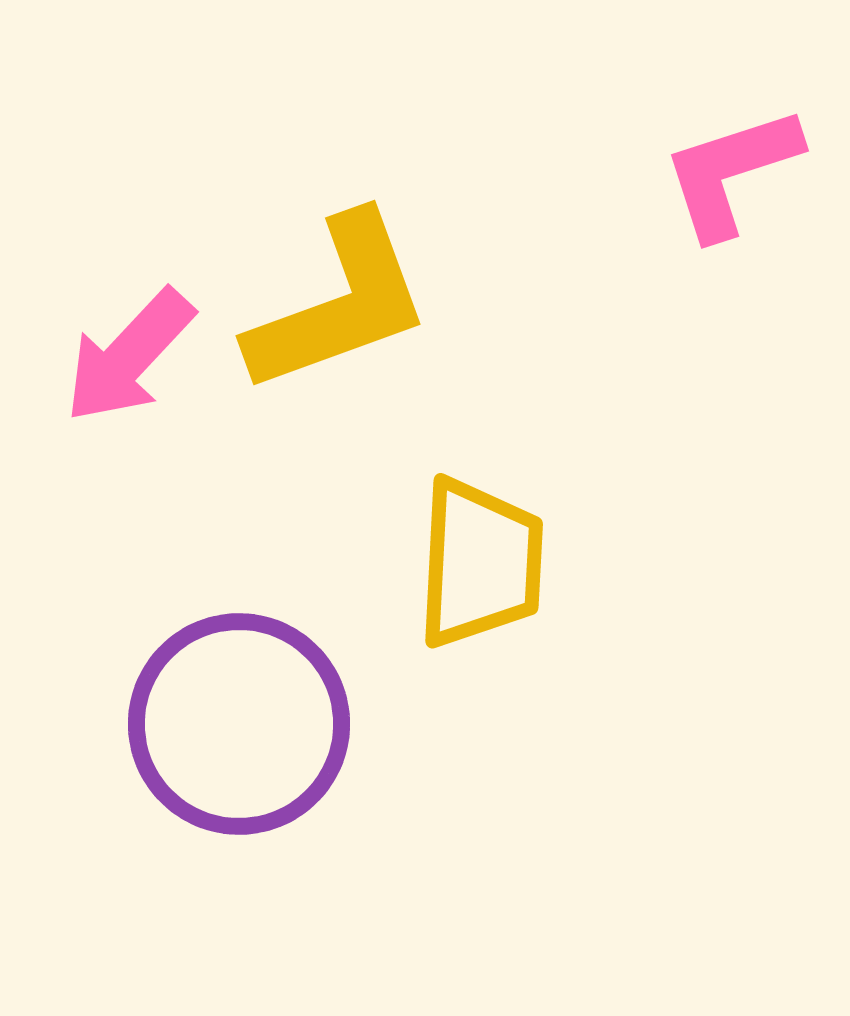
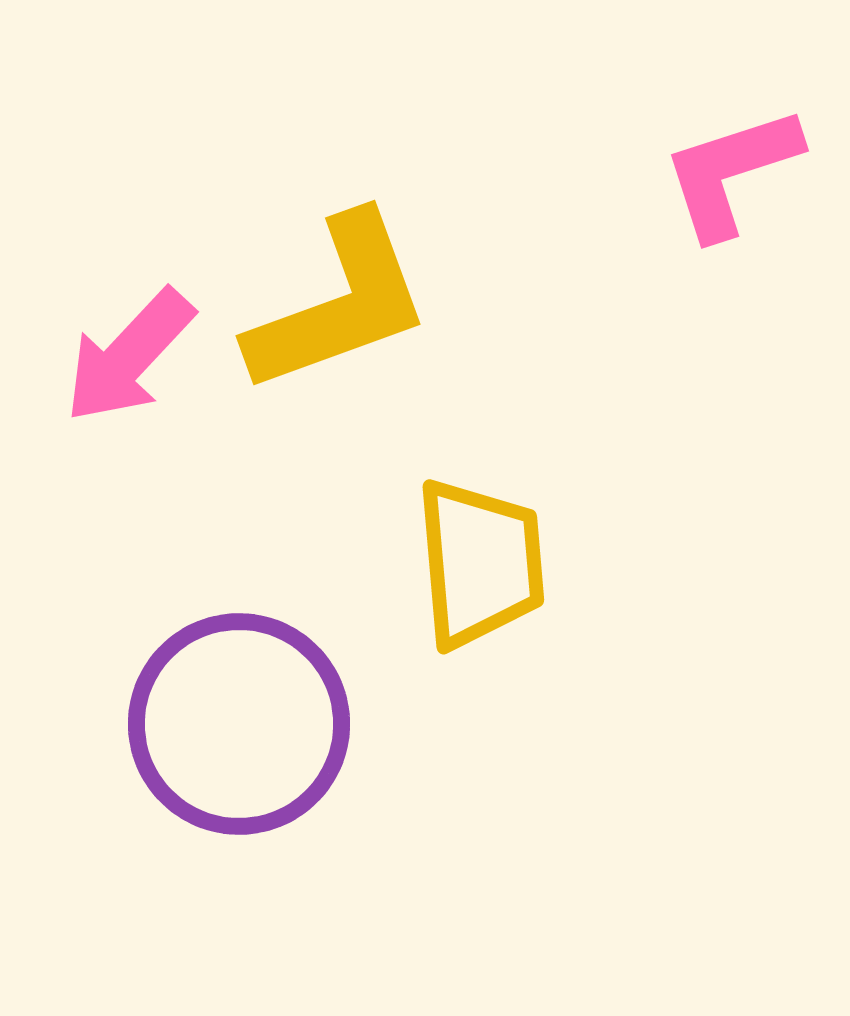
yellow trapezoid: rotated 8 degrees counterclockwise
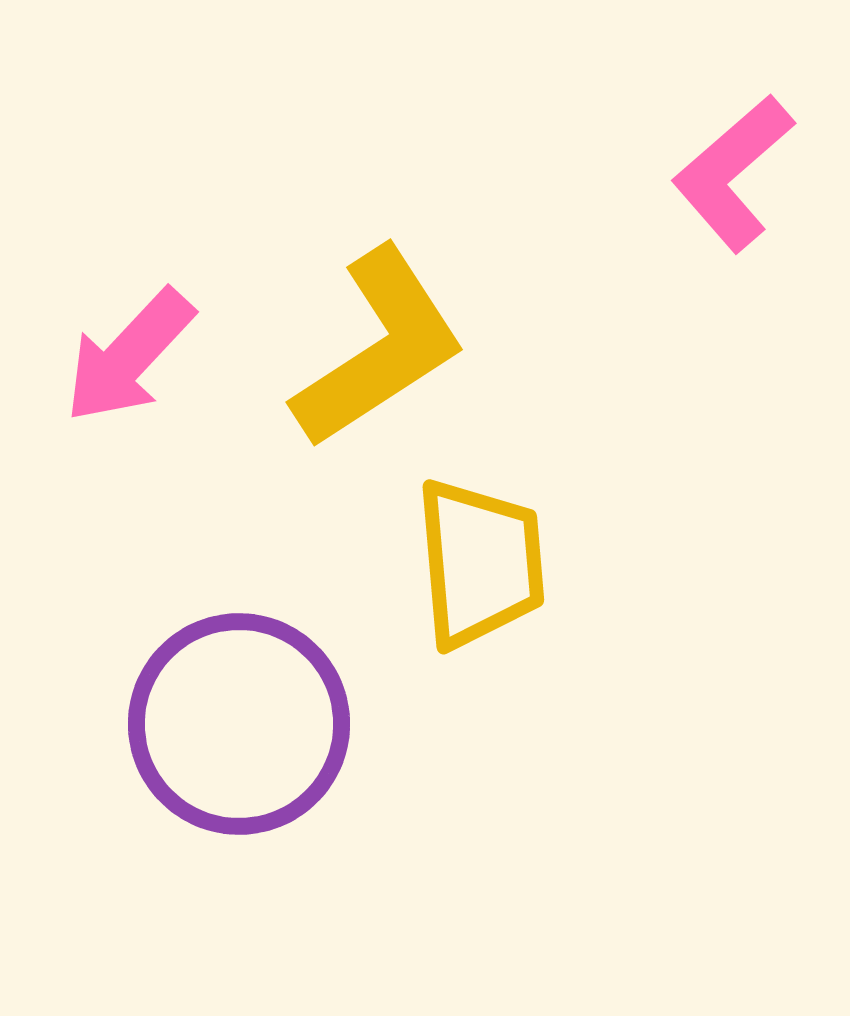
pink L-shape: moved 2 px right, 1 px down; rotated 23 degrees counterclockwise
yellow L-shape: moved 40 px right, 44 px down; rotated 13 degrees counterclockwise
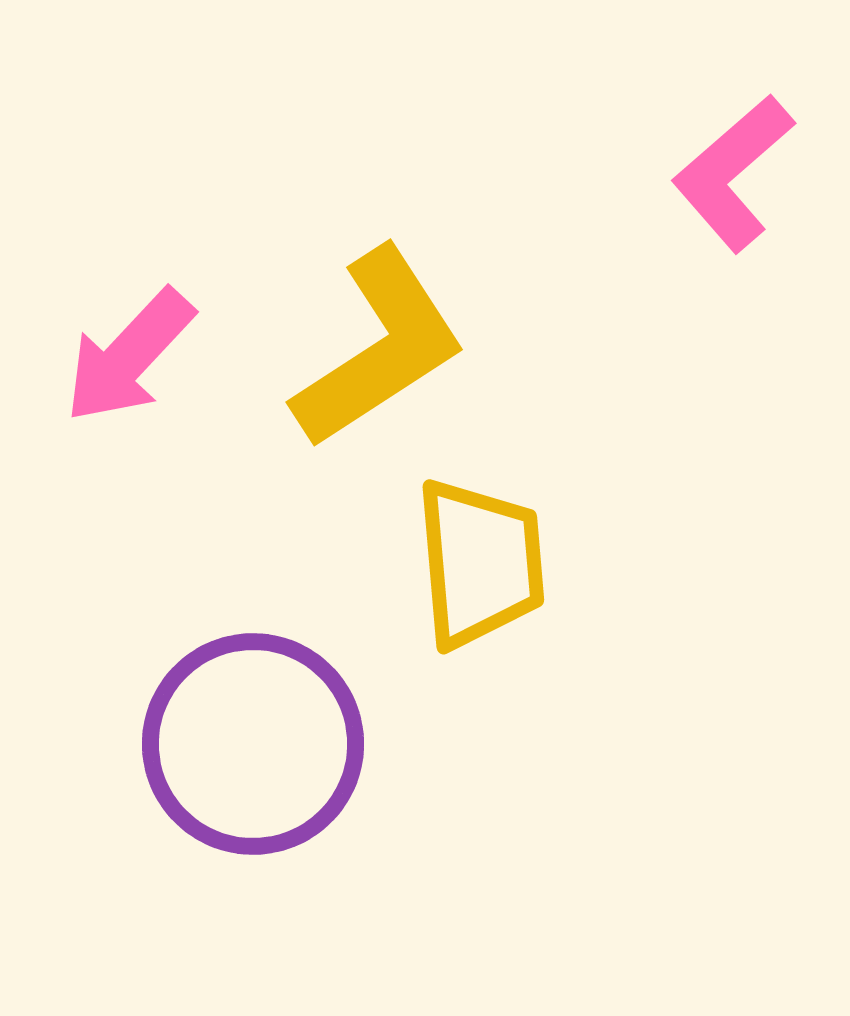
purple circle: moved 14 px right, 20 px down
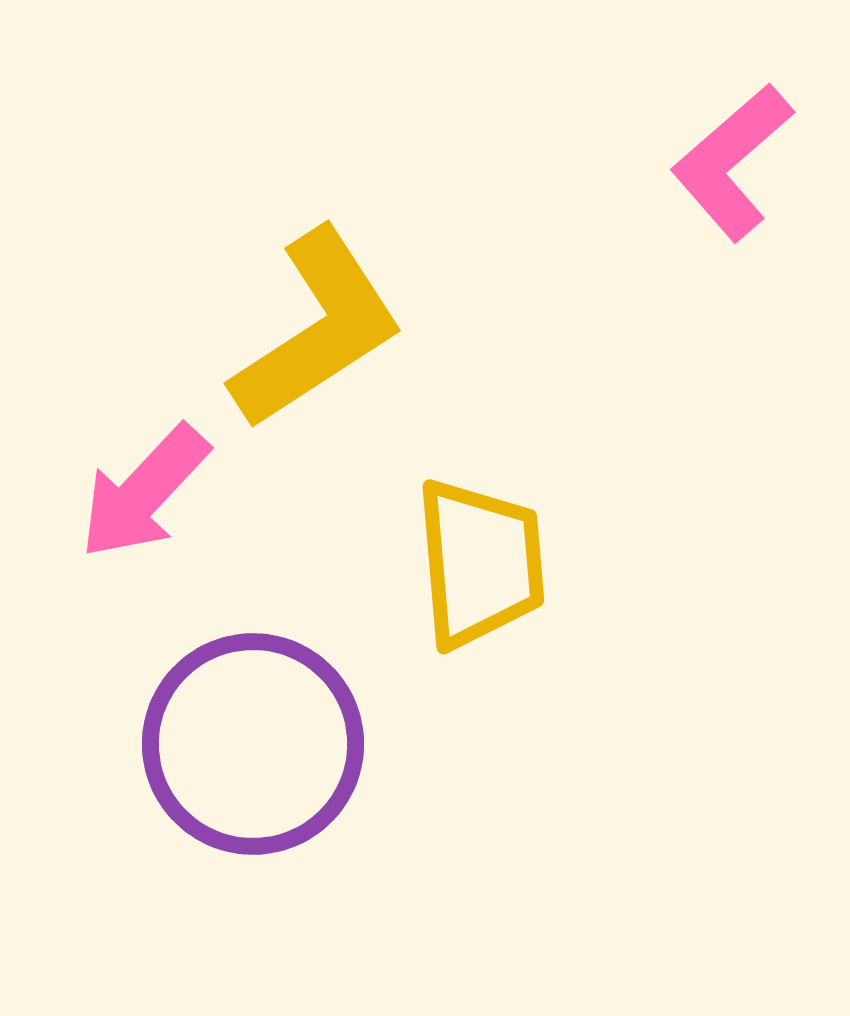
pink L-shape: moved 1 px left, 11 px up
yellow L-shape: moved 62 px left, 19 px up
pink arrow: moved 15 px right, 136 px down
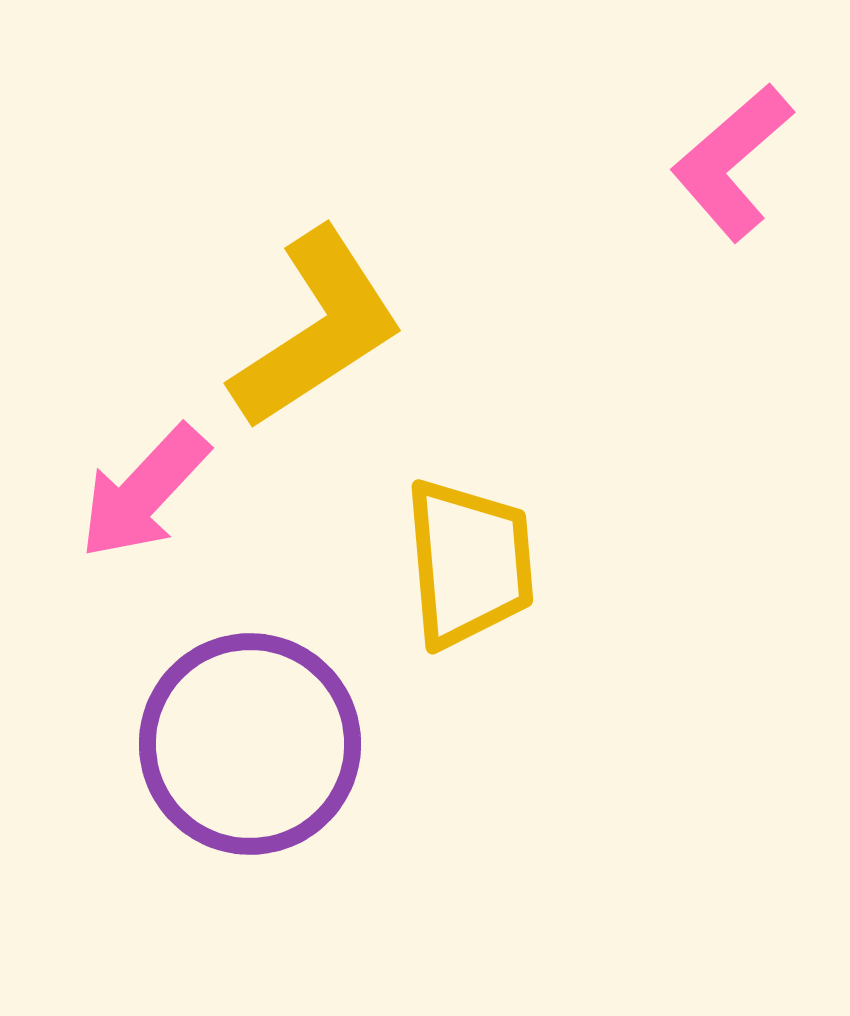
yellow trapezoid: moved 11 px left
purple circle: moved 3 px left
